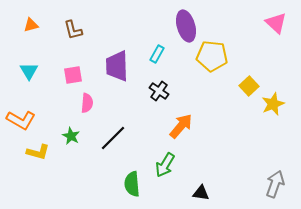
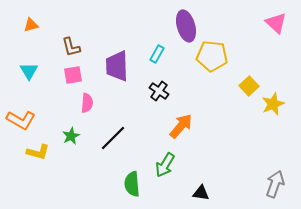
brown L-shape: moved 2 px left, 17 px down
green star: rotated 18 degrees clockwise
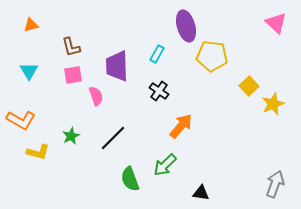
pink semicircle: moved 9 px right, 7 px up; rotated 24 degrees counterclockwise
green arrow: rotated 15 degrees clockwise
green semicircle: moved 2 px left, 5 px up; rotated 15 degrees counterclockwise
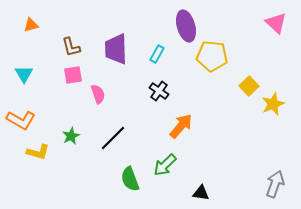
purple trapezoid: moved 1 px left, 17 px up
cyan triangle: moved 5 px left, 3 px down
pink semicircle: moved 2 px right, 2 px up
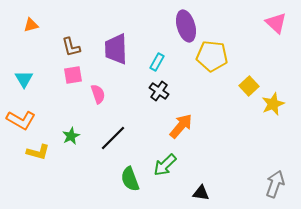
cyan rectangle: moved 8 px down
cyan triangle: moved 5 px down
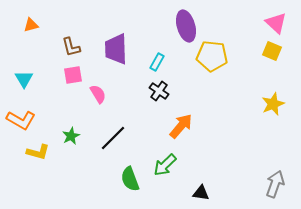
yellow square: moved 23 px right, 35 px up; rotated 24 degrees counterclockwise
pink semicircle: rotated 12 degrees counterclockwise
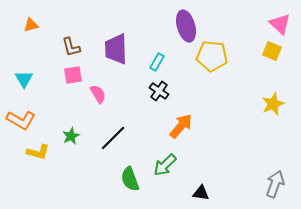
pink triangle: moved 4 px right, 1 px down
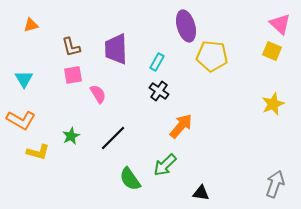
green semicircle: rotated 15 degrees counterclockwise
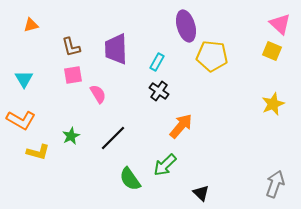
black triangle: rotated 36 degrees clockwise
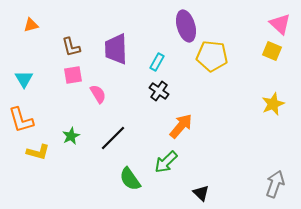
orange L-shape: rotated 44 degrees clockwise
green arrow: moved 1 px right, 3 px up
